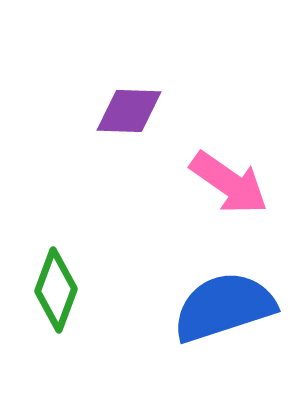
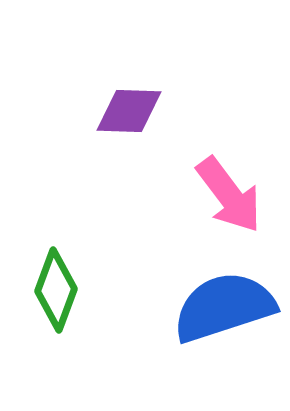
pink arrow: moved 12 px down; rotated 18 degrees clockwise
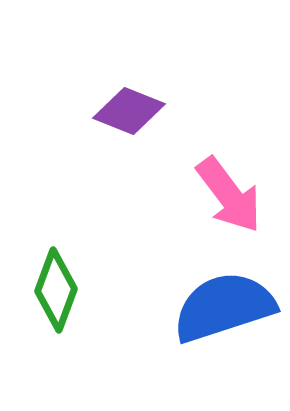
purple diamond: rotated 20 degrees clockwise
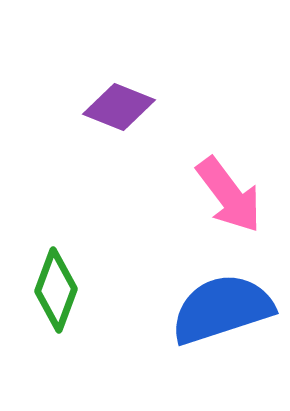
purple diamond: moved 10 px left, 4 px up
blue semicircle: moved 2 px left, 2 px down
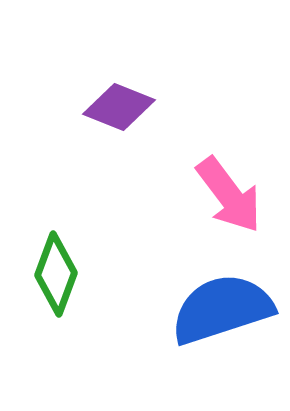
green diamond: moved 16 px up
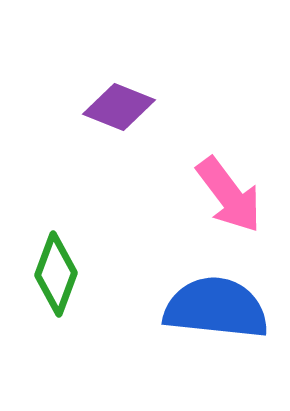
blue semicircle: moved 6 px left, 1 px up; rotated 24 degrees clockwise
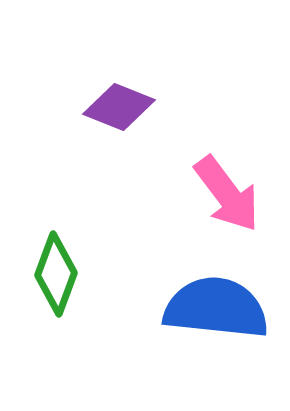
pink arrow: moved 2 px left, 1 px up
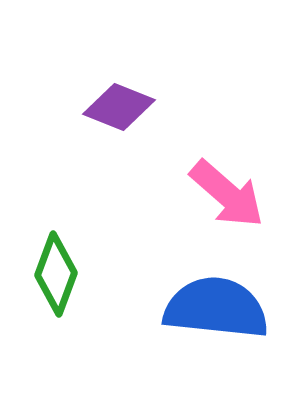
pink arrow: rotated 12 degrees counterclockwise
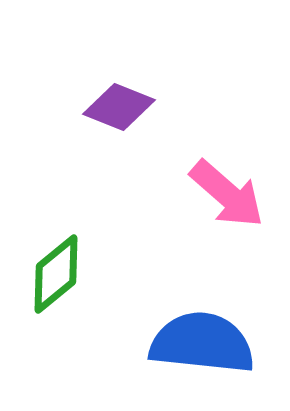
green diamond: rotated 30 degrees clockwise
blue semicircle: moved 14 px left, 35 px down
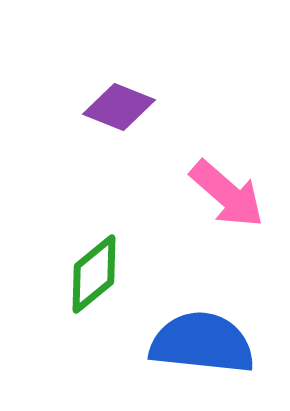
green diamond: moved 38 px right
